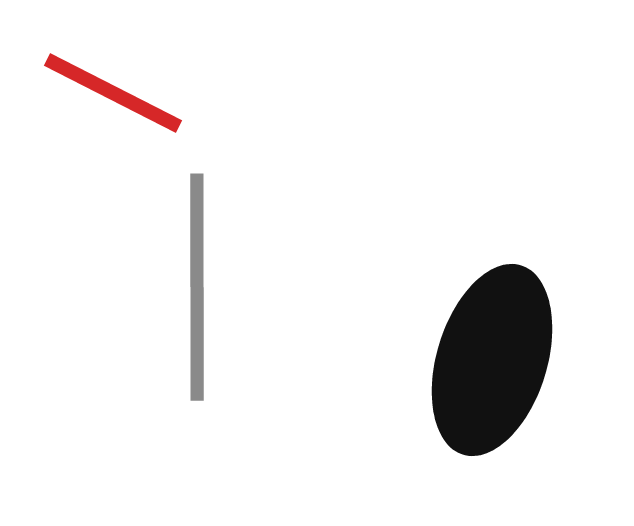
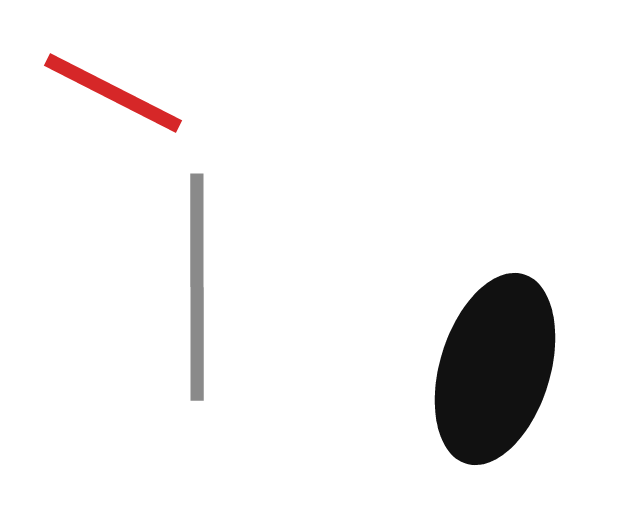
black ellipse: moved 3 px right, 9 px down
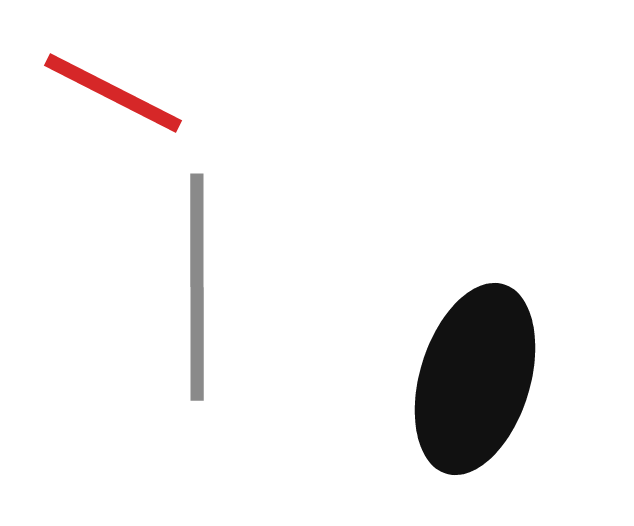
black ellipse: moved 20 px left, 10 px down
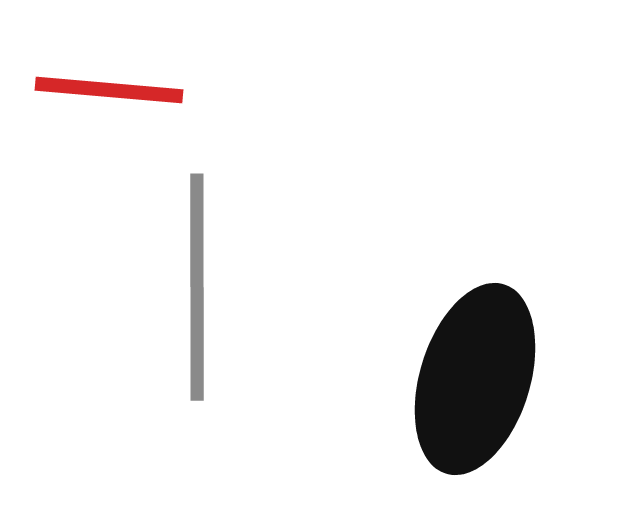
red line: moved 4 px left, 3 px up; rotated 22 degrees counterclockwise
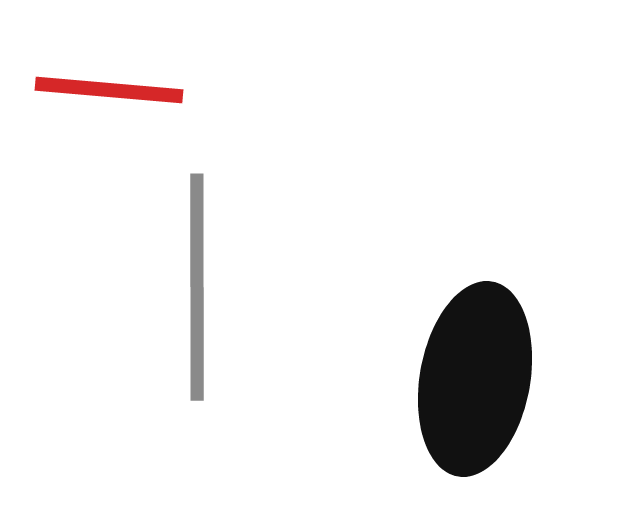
black ellipse: rotated 7 degrees counterclockwise
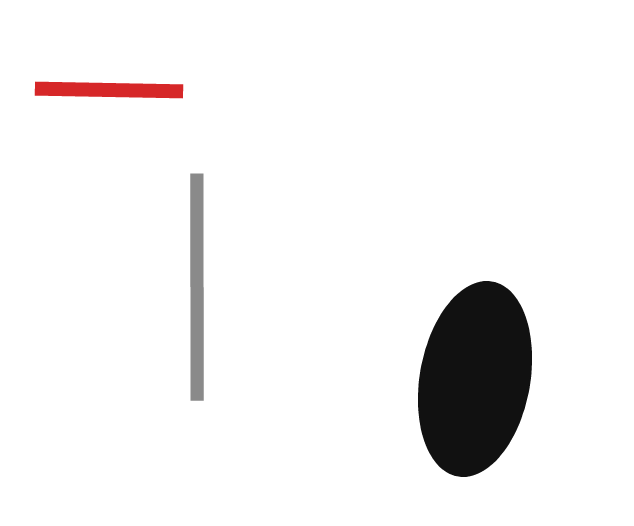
red line: rotated 4 degrees counterclockwise
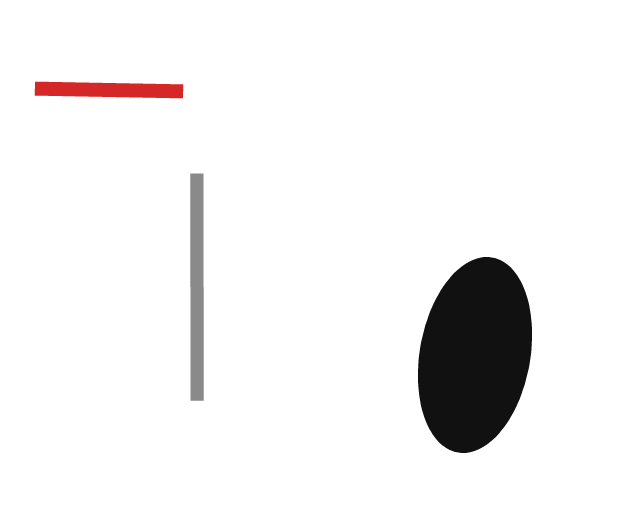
black ellipse: moved 24 px up
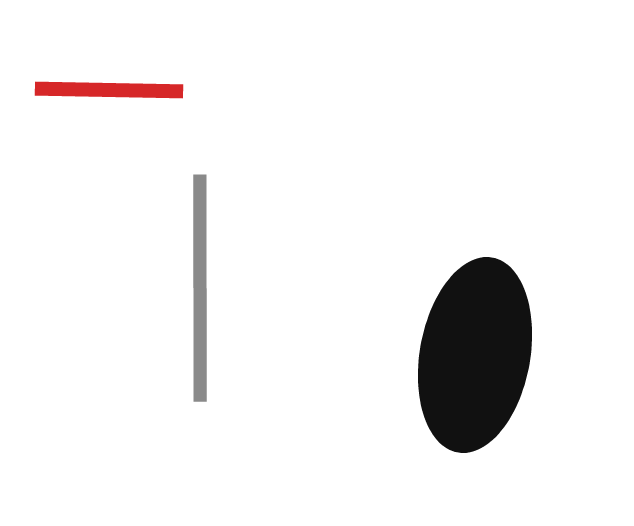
gray line: moved 3 px right, 1 px down
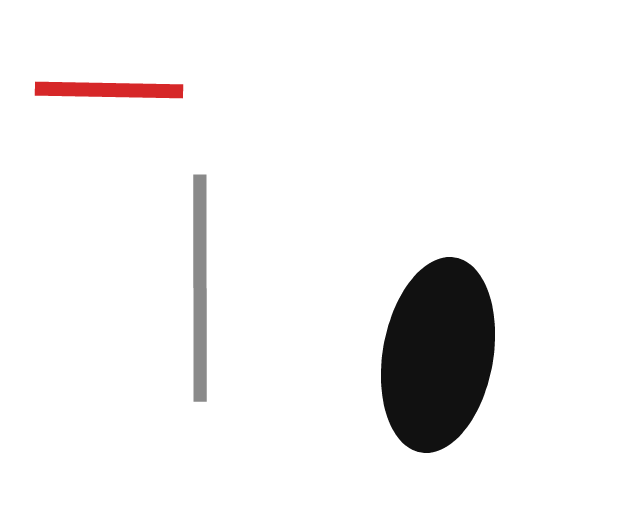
black ellipse: moved 37 px left
